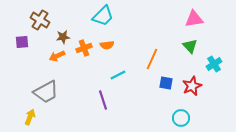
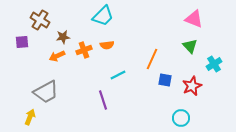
pink triangle: rotated 30 degrees clockwise
orange cross: moved 2 px down
blue square: moved 1 px left, 3 px up
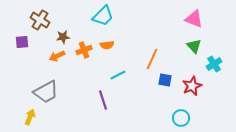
green triangle: moved 4 px right
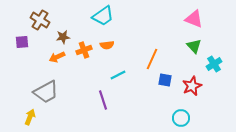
cyan trapezoid: rotated 10 degrees clockwise
orange arrow: moved 1 px down
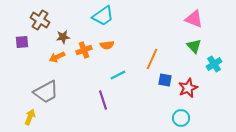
red star: moved 4 px left, 2 px down
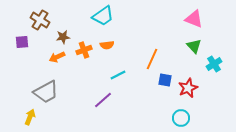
purple line: rotated 66 degrees clockwise
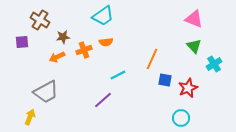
orange semicircle: moved 1 px left, 3 px up
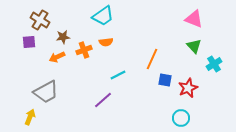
purple square: moved 7 px right
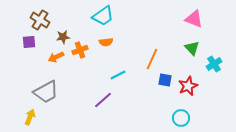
green triangle: moved 2 px left, 2 px down
orange cross: moved 4 px left
orange arrow: moved 1 px left
red star: moved 2 px up
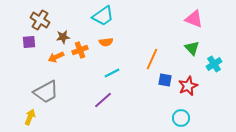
cyan line: moved 6 px left, 2 px up
